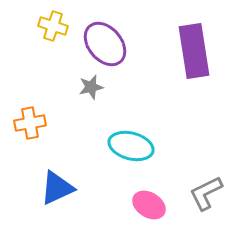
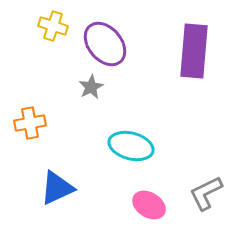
purple rectangle: rotated 14 degrees clockwise
gray star: rotated 15 degrees counterclockwise
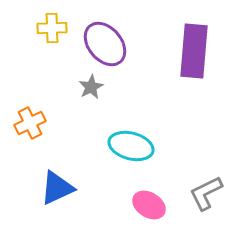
yellow cross: moved 1 px left, 2 px down; rotated 20 degrees counterclockwise
orange cross: rotated 16 degrees counterclockwise
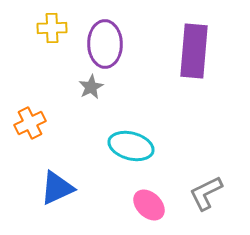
purple ellipse: rotated 39 degrees clockwise
pink ellipse: rotated 12 degrees clockwise
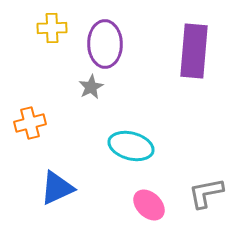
orange cross: rotated 12 degrees clockwise
gray L-shape: rotated 15 degrees clockwise
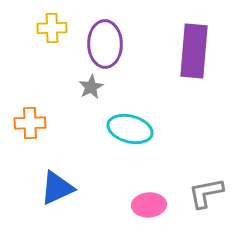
orange cross: rotated 12 degrees clockwise
cyan ellipse: moved 1 px left, 17 px up
pink ellipse: rotated 48 degrees counterclockwise
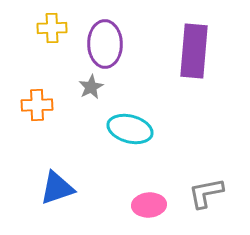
orange cross: moved 7 px right, 18 px up
blue triangle: rotated 6 degrees clockwise
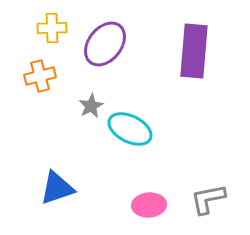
purple ellipse: rotated 39 degrees clockwise
gray star: moved 19 px down
orange cross: moved 3 px right, 29 px up; rotated 12 degrees counterclockwise
cyan ellipse: rotated 12 degrees clockwise
gray L-shape: moved 2 px right, 6 px down
